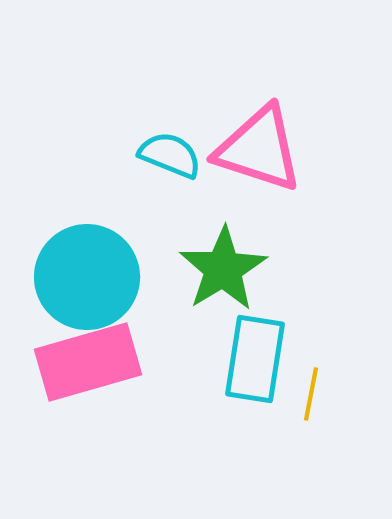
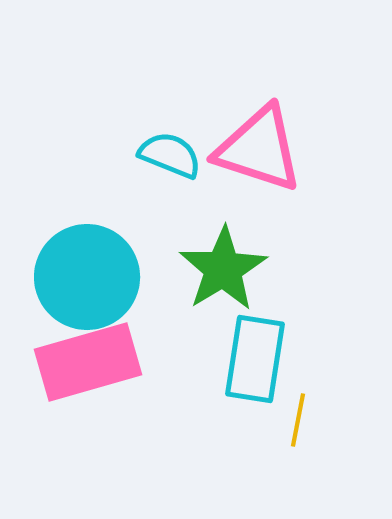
yellow line: moved 13 px left, 26 px down
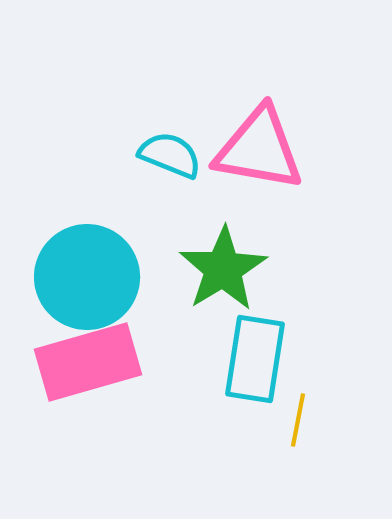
pink triangle: rotated 8 degrees counterclockwise
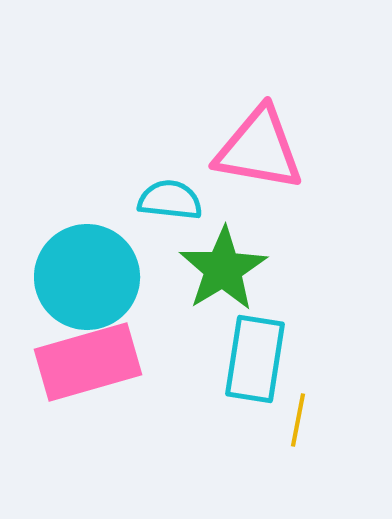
cyan semicircle: moved 45 px down; rotated 16 degrees counterclockwise
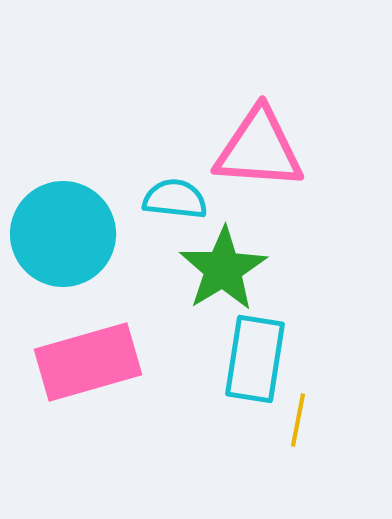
pink triangle: rotated 6 degrees counterclockwise
cyan semicircle: moved 5 px right, 1 px up
cyan circle: moved 24 px left, 43 px up
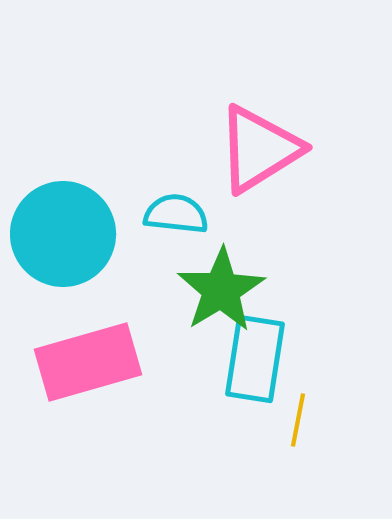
pink triangle: rotated 36 degrees counterclockwise
cyan semicircle: moved 1 px right, 15 px down
green star: moved 2 px left, 21 px down
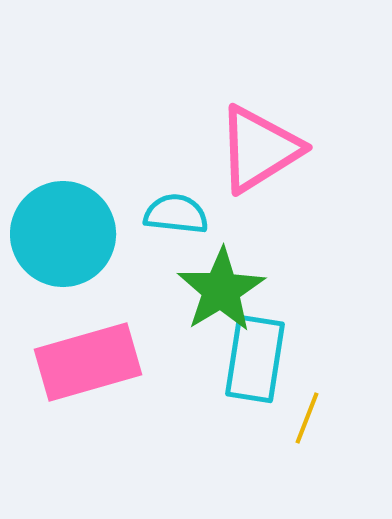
yellow line: moved 9 px right, 2 px up; rotated 10 degrees clockwise
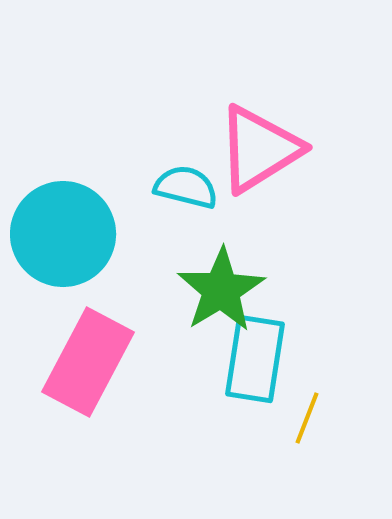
cyan semicircle: moved 10 px right, 27 px up; rotated 8 degrees clockwise
pink rectangle: rotated 46 degrees counterclockwise
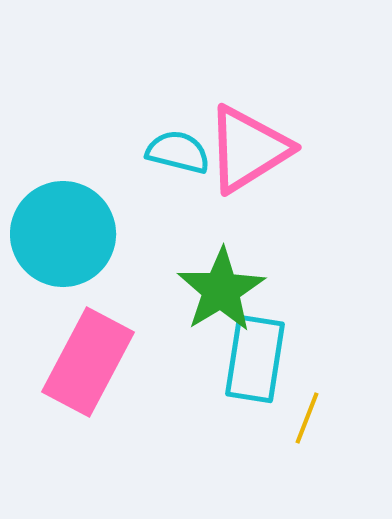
pink triangle: moved 11 px left
cyan semicircle: moved 8 px left, 35 px up
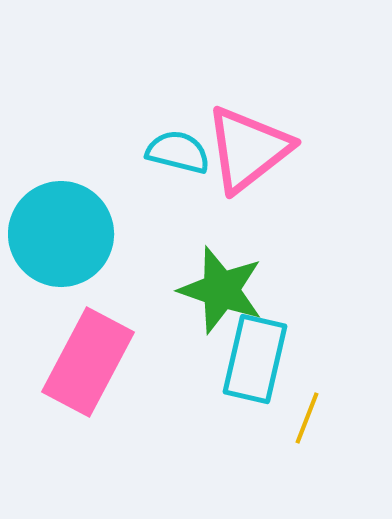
pink triangle: rotated 6 degrees counterclockwise
cyan circle: moved 2 px left
green star: rotated 22 degrees counterclockwise
cyan rectangle: rotated 4 degrees clockwise
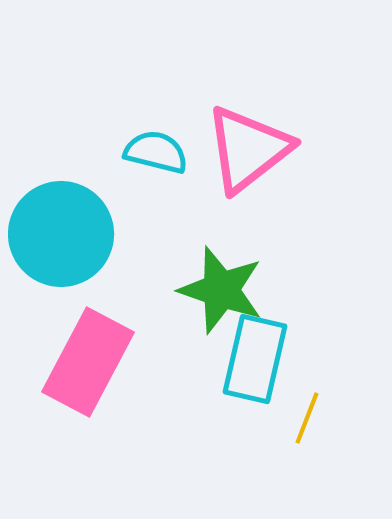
cyan semicircle: moved 22 px left
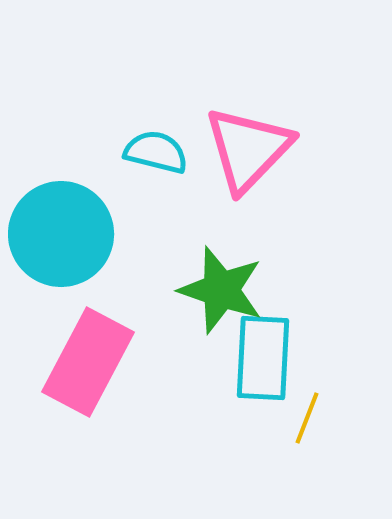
pink triangle: rotated 8 degrees counterclockwise
cyan rectangle: moved 8 px right, 1 px up; rotated 10 degrees counterclockwise
